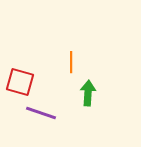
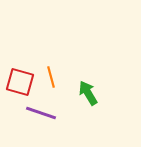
orange line: moved 20 px left, 15 px down; rotated 15 degrees counterclockwise
green arrow: rotated 35 degrees counterclockwise
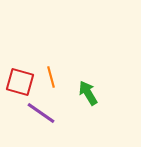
purple line: rotated 16 degrees clockwise
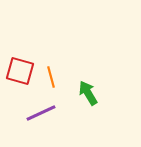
red square: moved 11 px up
purple line: rotated 60 degrees counterclockwise
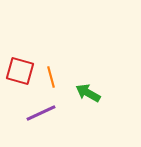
green arrow: rotated 30 degrees counterclockwise
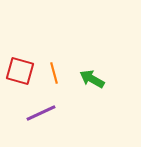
orange line: moved 3 px right, 4 px up
green arrow: moved 4 px right, 14 px up
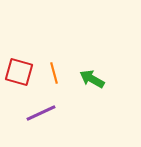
red square: moved 1 px left, 1 px down
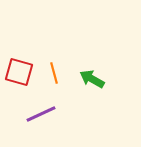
purple line: moved 1 px down
